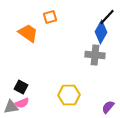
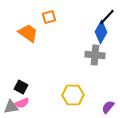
orange square: moved 1 px left
yellow hexagon: moved 4 px right
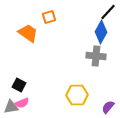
black line: moved 1 px right, 5 px up
gray cross: moved 1 px right, 1 px down
black square: moved 2 px left, 2 px up
yellow hexagon: moved 4 px right
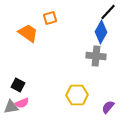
orange square: moved 1 px right, 1 px down
black square: moved 1 px left
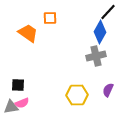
orange square: rotated 16 degrees clockwise
blue diamond: moved 1 px left
gray cross: rotated 18 degrees counterclockwise
black square: rotated 24 degrees counterclockwise
purple semicircle: moved 17 px up; rotated 16 degrees counterclockwise
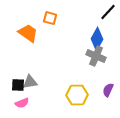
orange square: rotated 16 degrees clockwise
blue diamond: moved 3 px left, 7 px down
gray cross: rotated 36 degrees clockwise
gray triangle: moved 19 px right, 25 px up
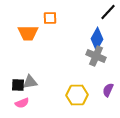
orange square: rotated 16 degrees counterclockwise
orange trapezoid: rotated 145 degrees clockwise
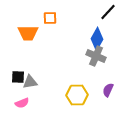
black square: moved 8 px up
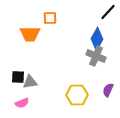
orange trapezoid: moved 2 px right, 1 px down
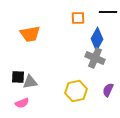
black line: rotated 48 degrees clockwise
orange square: moved 28 px right
orange trapezoid: rotated 10 degrees counterclockwise
gray cross: moved 1 px left, 2 px down
yellow hexagon: moved 1 px left, 4 px up; rotated 10 degrees counterclockwise
